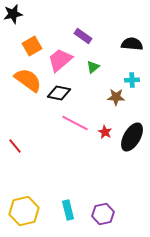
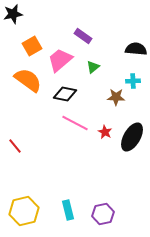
black semicircle: moved 4 px right, 5 px down
cyan cross: moved 1 px right, 1 px down
black diamond: moved 6 px right, 1 px down
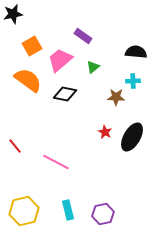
black semicircle: moved 3 px down
pink line: moved 19 px left, 39 px down
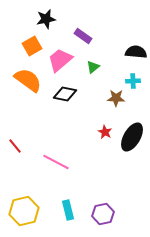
black star: moved 33 px right, 5 px down
brown star: moved 1 px down
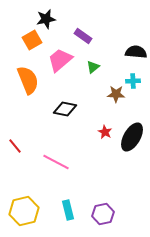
orange square: moved 6 px up
orange semicircle: rotated 32 degrees clockwise
black diamond: moved 15 px down
brown star: moved 4 px up
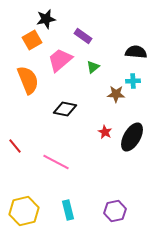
purple hexagon: moved 12 px right, 3 px up
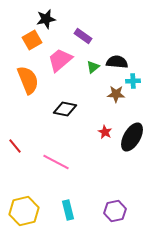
black semicircle: moved 19 px left, 10 px down
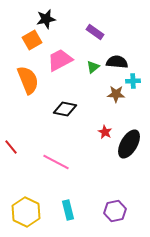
purple rectangle: moved 12 px right, 4 px up
pink trapezoid: rotated 12 degrees clockwise
black ellipse: moved 3 px left, 7 px down
red line: moved 4 px left, 1 px down
yellow hexagon: moved 2 px right, 1 px down; rotated 20 degrees counterclockwise
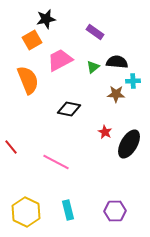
black diamond: moved 4 px right
purple hexagon: rotated 10 degrees clockwise
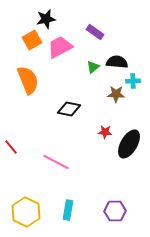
pink trapezoid: moved 13 px up
red star: rotated 24 degrees counterclockwise
cyan rectangle: rotated 24 degrees clockwise
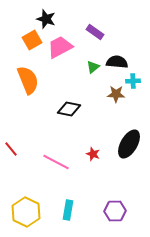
black star: rotated 30 degrees clockwise
red star: moved 12 px left, 22 px down; rotated 16 degrees clockwise
red line: moved 2 px down
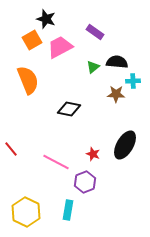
black ellipse: moved 4 px left, 1 px down
purple hexagon: moved 30 px left, 29 px up; rotated 20 degrees counterclockwise
